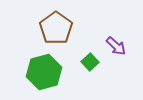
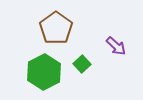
green square: moved 8 px left, 2 px down
green hexagon: rotated 12 degrees counterclockwise
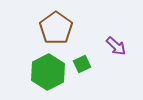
green square: rotated 18 degrees clockwise
green hexagon: moved 4 px right
